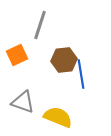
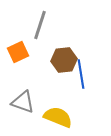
orange square: moved 1 px right, 3 px up
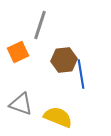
gray triangle: moved 2 px left, 2 px down
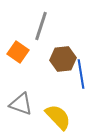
gray line: moved 1 px right, 1 px down
orange square: rotated 30 degrees counterclockwise
brown hexagon: moved 1 px left, 1 px up
yellow semicircle: rotated 24 degrees clockwise
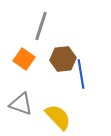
orange square: moved 6 px right, 7 px down
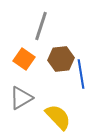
brown hexagon: moved 2 px left
gray triangle: moved 6 px up; rotated 50 degrees counterclockwise
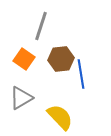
yellow semicircle: moved 2 px right
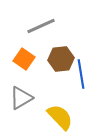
gray line: rotated 48 degrees clockwise
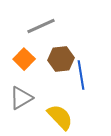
orange square: rotated 10 degrees clockwise
blue line: moved 1 px down
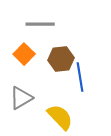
gray line: moved 1 px left, 2 px up; rotated 24 degrees clockwise
orange square: moved 5 px up
blue line: moved 1 px left, 2 px down
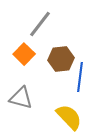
gray line: rotated 52 degrees counterclockwise
blue line: rotated 16 degrees clockwise
gray triangle: rotated 45 degrees clockwise
yellow semicircle: moved 9 px right
